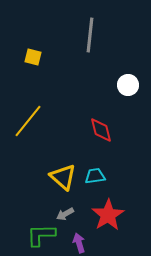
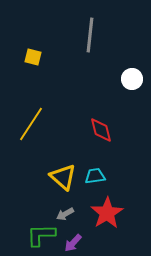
white circle: moved 4 px right, 6 px up
yellow line: moved 3 px right, 3 px down; rotated 6 degrees counterclockwise
red star: moved 1 px left, 2 px up
purple arrow: moved 6 px left; rotated 120 degrees counterclockwise
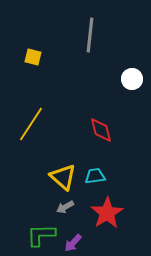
gray arrow: moved 7 px up
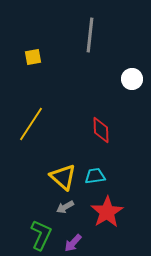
yellow square: rotated 24 degrees counterclockwise
red diamond: rotated 12 degrees clockwise
red star: moved 1 px up
green L-shape: rotated 116 degrees clockwise
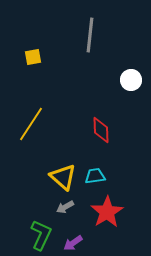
white circle: moved 1 px left, 1 px down
purple arrow: rotated 12 degrees clockwise
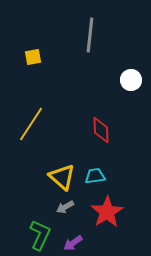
yellow triangle: moved 1 px left
green L-shape: moved 1 px left
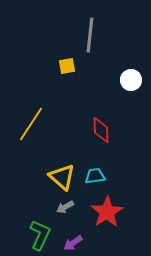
yellow square: moved 34 px right, 9 px down
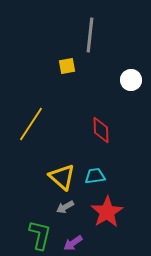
green L-shape: rotated 12 degrees counterclockwise
